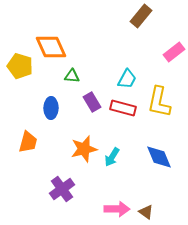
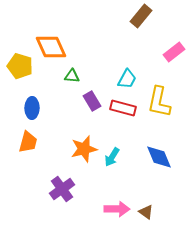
purple rectangle: moved 1 px up
blue ellipse: moved 19 px left
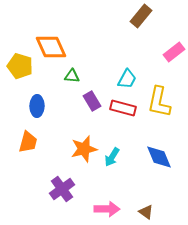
blue ellipse: moved 5 px right, 2 px up
pink arrow: moved 10 px left
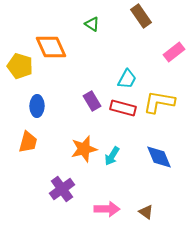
brown rectangle: rotated 75 degrees counterclockwise
green triangle: moved 20 px right, 52 px up; rotated 28 degrees clockwise
yellow L-shape: rotated 88 degrees clockwise
cyan arrow: moved 1 px up
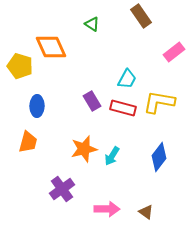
blue diamond: rotated 60 degrees clockwise
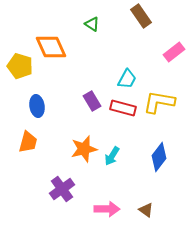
blue ellipse: rotated 10 degrees counterclockwise
brown triangle: moved 2 px up
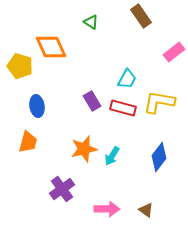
green triangle: moved 1 px left, 2 px up
